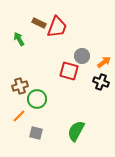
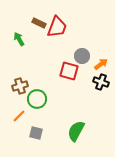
orange arrow: moved 3 px left, 2 px down
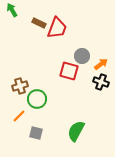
red trapezoid: moved 1 px down
green arrow: moved 7 px left, 29 px up
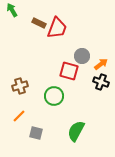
green circle: moved 17 px right, 3 px up
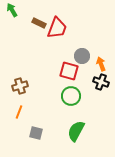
orange arrow: rotated 72 degrees counterclockwise
green circle: moved 17 px right
orange line: moved 4 px up; rotated 24 degrees counterclockwise
